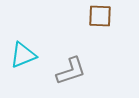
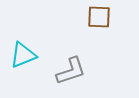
brown square: moved 1 px left, 1 px down
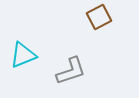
brown square: rotated 30 degrees counterclockwise
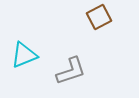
cyan triangle: moved 1 px right
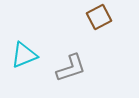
gray L-shape: moved 3 px up
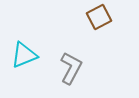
gray L-shape: rotated 44 degrees counterclockwise
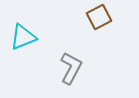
cyan triangle: moved 1 px left, 18 px up
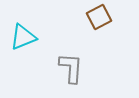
gray L-shape: rotated 24 degrees counterclockwise
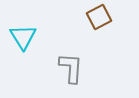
cyan triangle: rotated 40 degrees counterclockwise
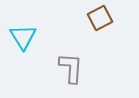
brown square: moved 1 px right, 1 px down
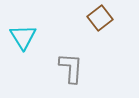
brown square: rotated 10 degrees counterclockwise
